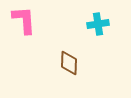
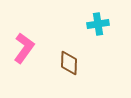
pink L-shape: moved 28 px down; rotated 40 degrees clockwise
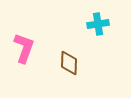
pink L-shape: rotated 16 degrees counterclockwise
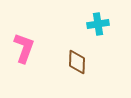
brown diamond: moved 8 px right, 1 px up
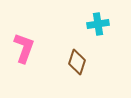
brown diamond: rotated 15 degrees clockwise
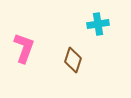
brown diamond: moved 4 px left, 2 px up
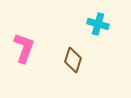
cyan cross: rotated 25 degrees clockwise
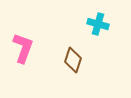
pink L-shape: moved 1 px left
